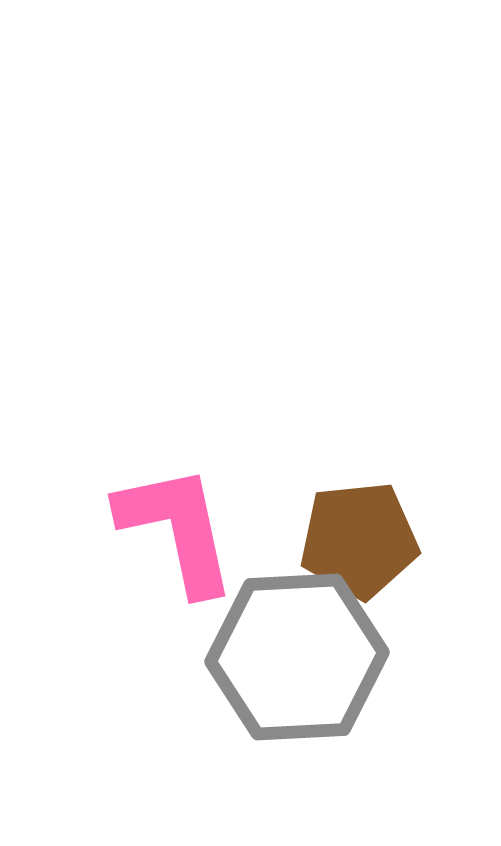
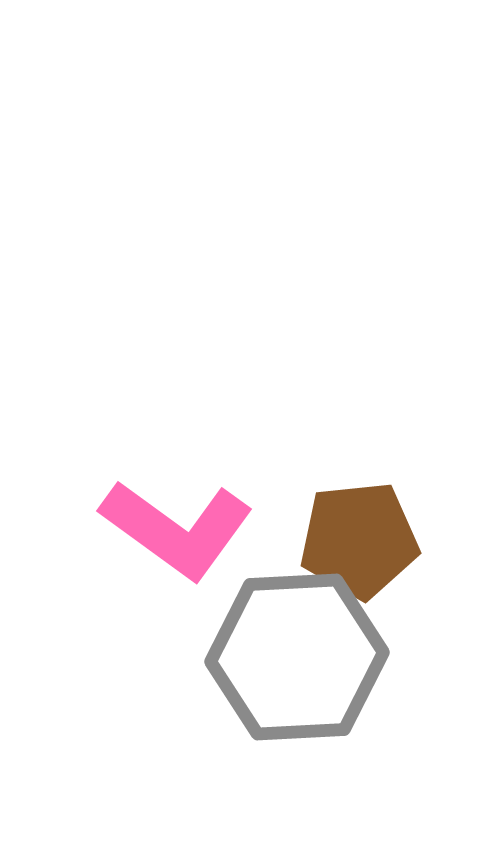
pink L-shape: rotated 138 degrees clockwise
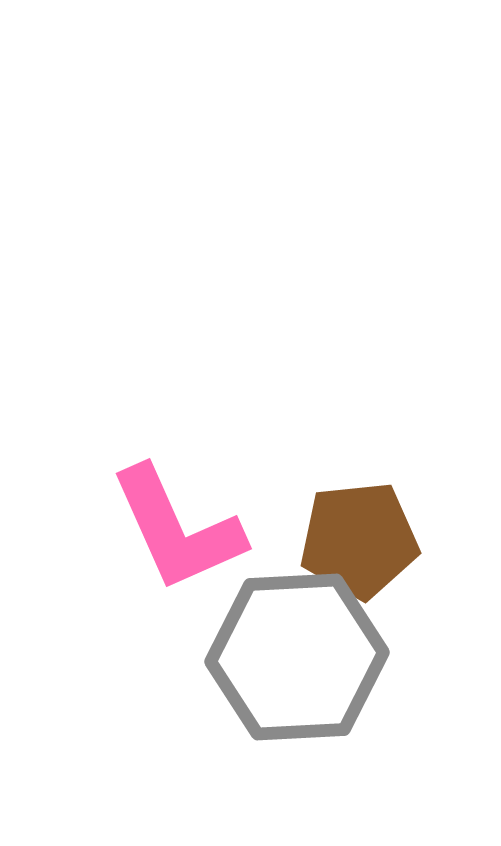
pink L-shape: rotated 30 degrees clockwise
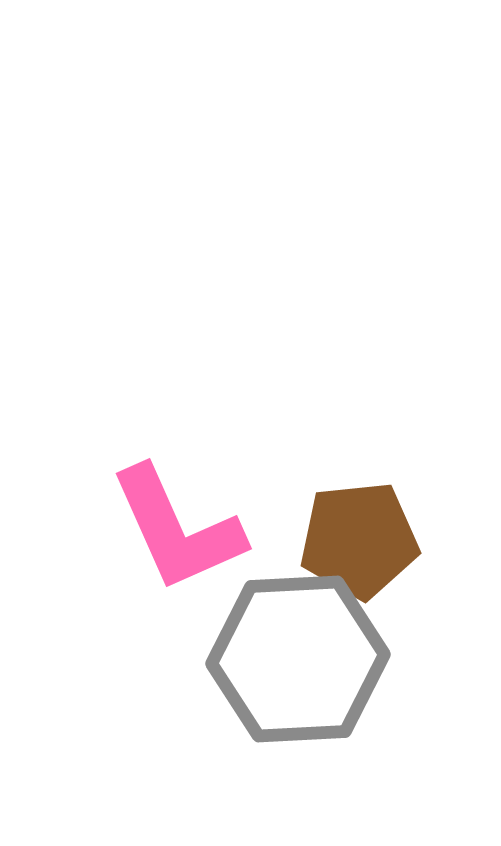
gray hexagon: moved 1 px right, 2 px down
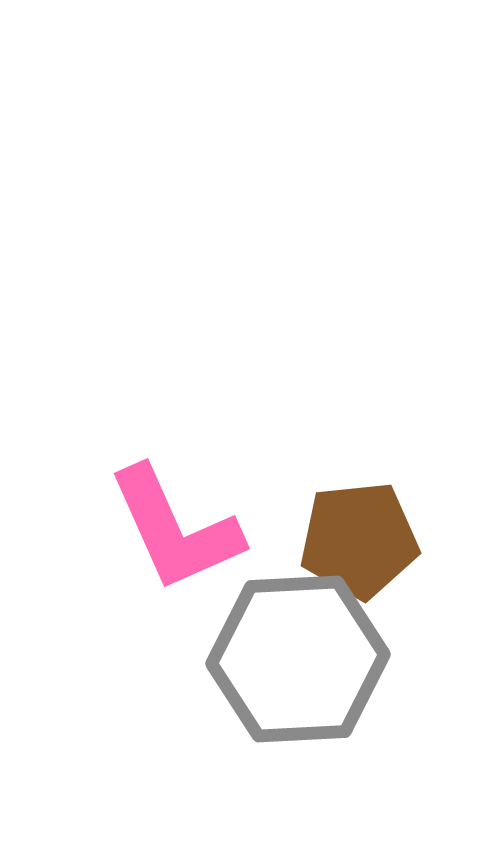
pink L-shape: moved 2 px left
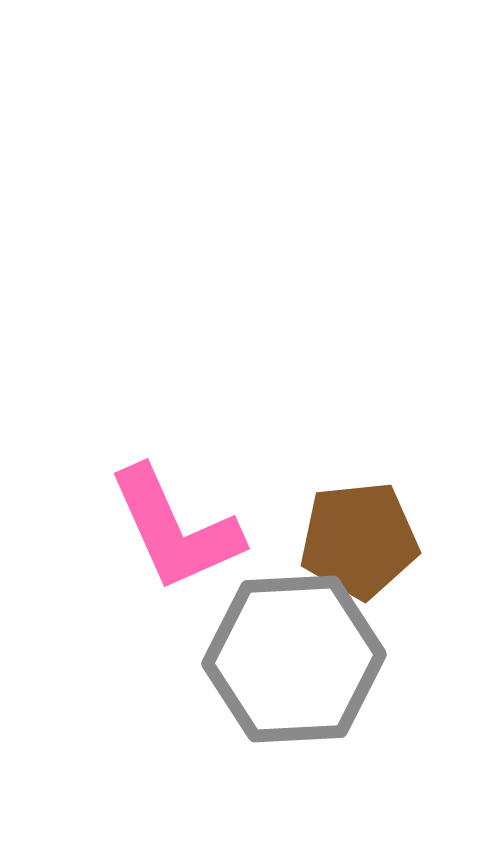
gray hexagon: moved 4 px left
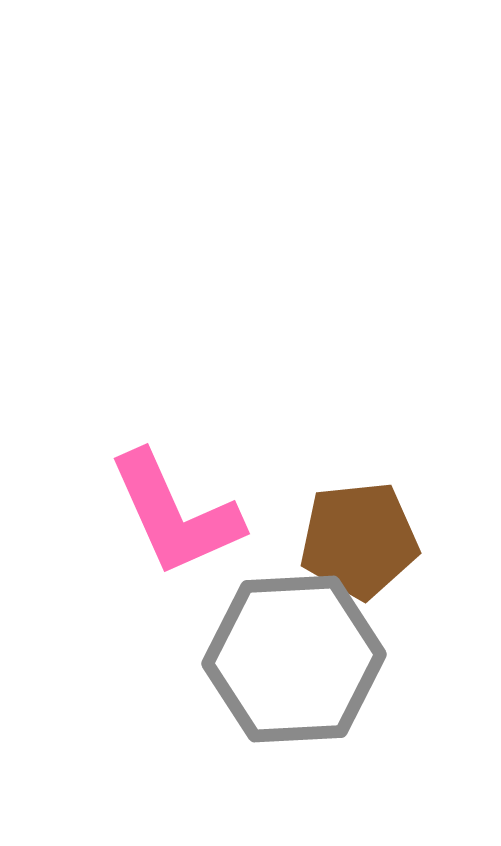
pink L-shape: moved 15 px up
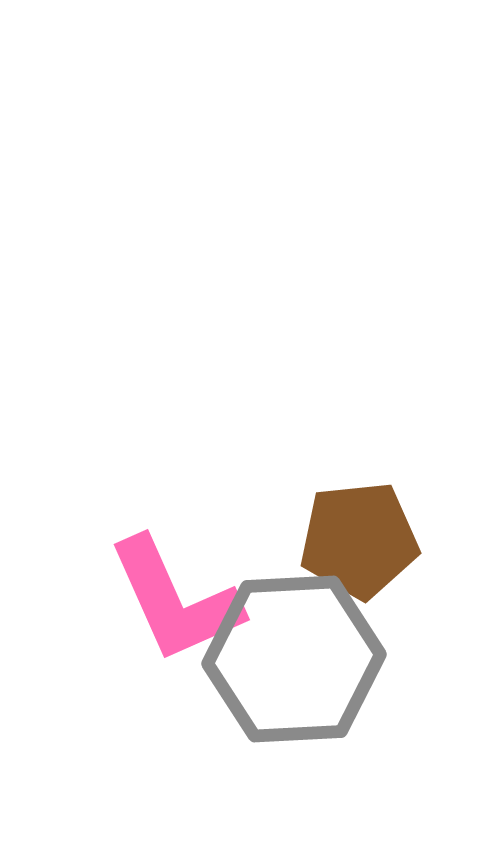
pink L-shape: moved 86 px down
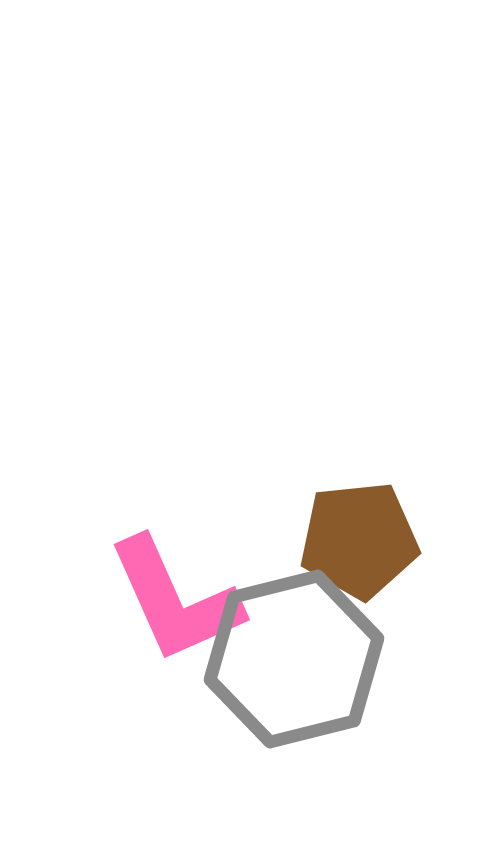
gray hexagon: rotated 11 degrees counterclockwise
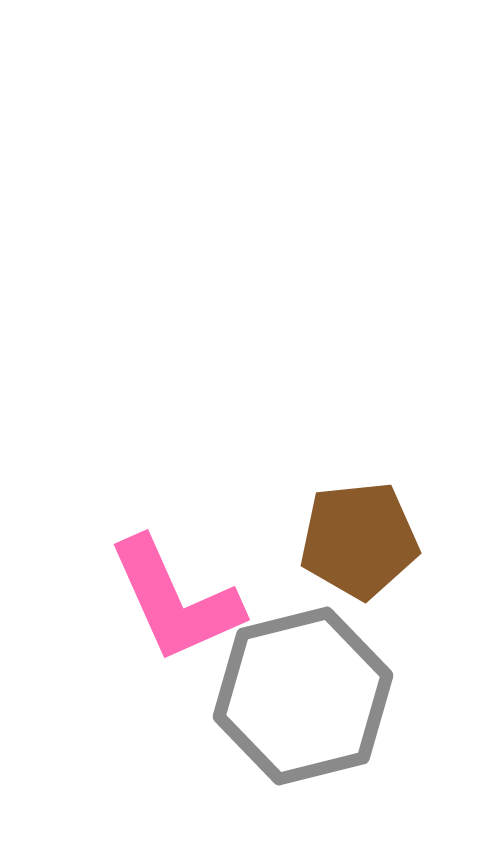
gray hexagon: moved 9 px right, 37 px down
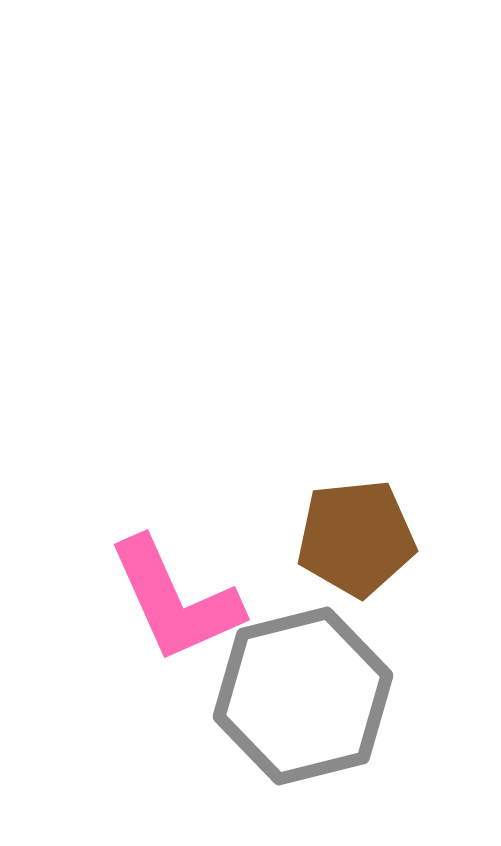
brown pentagon: moved 3 px left, 2 px up
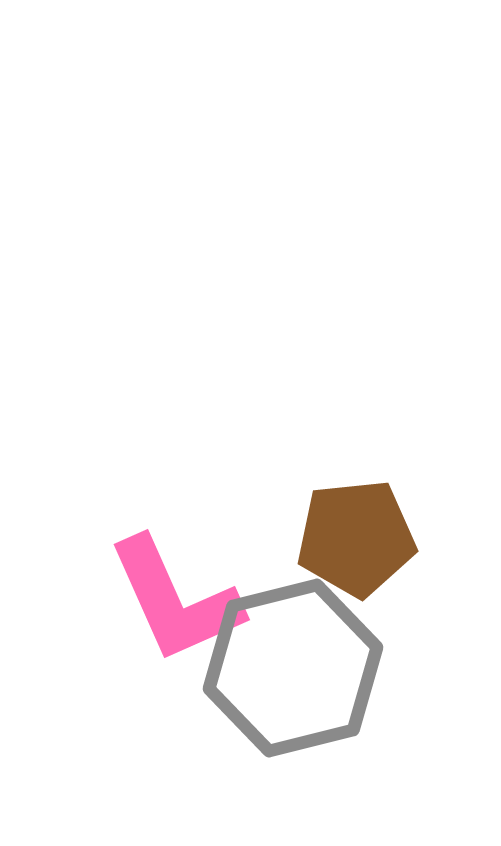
gray hexagon: moved 10 px left, 28 px up
